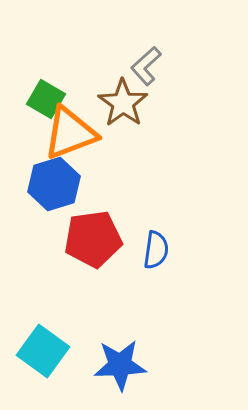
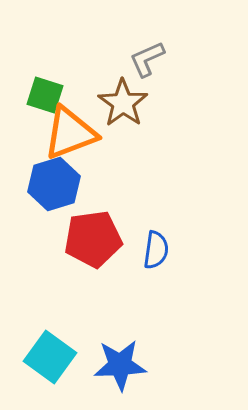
gray L-shape: moved 1 px right, 7 px up; rotated 18 degrees clockwise
green square: moved 1 px left, 4 px up; rotated 12 degrees counterclockwise
cyan square: moved 7 px right, 6 px down
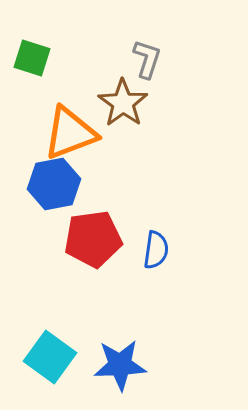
gray L-shape: rotated 132 degrees clockwise
green square: moved 13 px left, 37 px up
blue hexagon: rotated 6 degrees clockwise
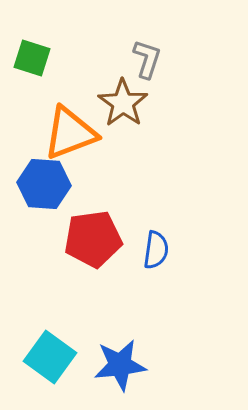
blue hexagon: moved 10 px left; rotated 15 degrees clockwise
blue star: rotated 4 degrees counterclockwise
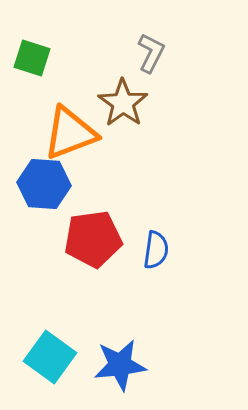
gray L-shape: moved 4 px right, 6 px up; rotated 9 degrees clockwise
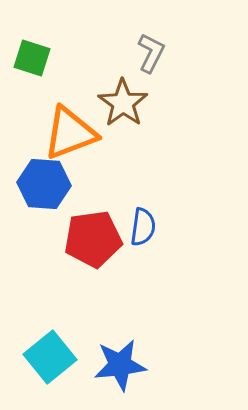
blue semicircle: moved 13 px left, 23 px up
cyan square: rotated 15 degrees clockwise
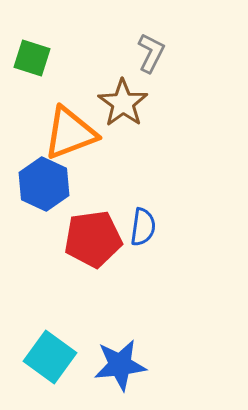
blue hexagon: rotated 21 degrees clockwise
cyan square: rotated 15 degrees counterclockwise
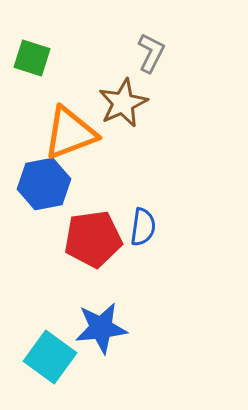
brown star: rotated 12 degrees clockwise
blue hexagon: rotated 24 degrees clockwise
blue star: moved 19 px left, 37 px up
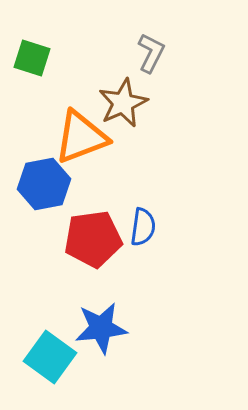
orange triangle: moved 11 px right, 4 px down
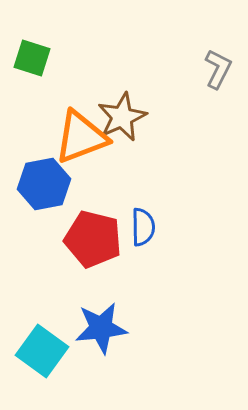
gray L-shape: moved 67 px right, 16 px down
brown star: moved 1 px left, 14 px down
blue semicircle: rotated 9 degrees counterclockwise
red pentagon: rotated 22 degrees clockwise
cyan square: moved 8 px left, 6 px up
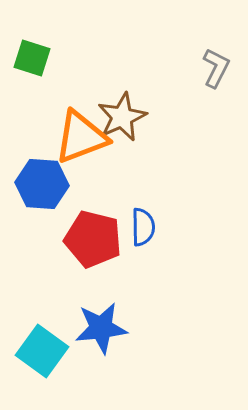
gray L-shape: moved 2 px left, 1 px up
blue hexagon: moved 2 px left; rotated 15 degrees clockwise
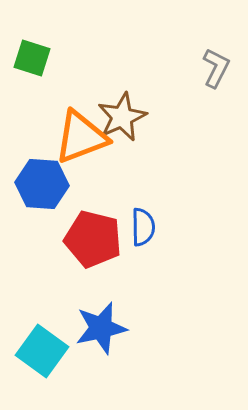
blue star: rotated 6 degrees counterclockwise
